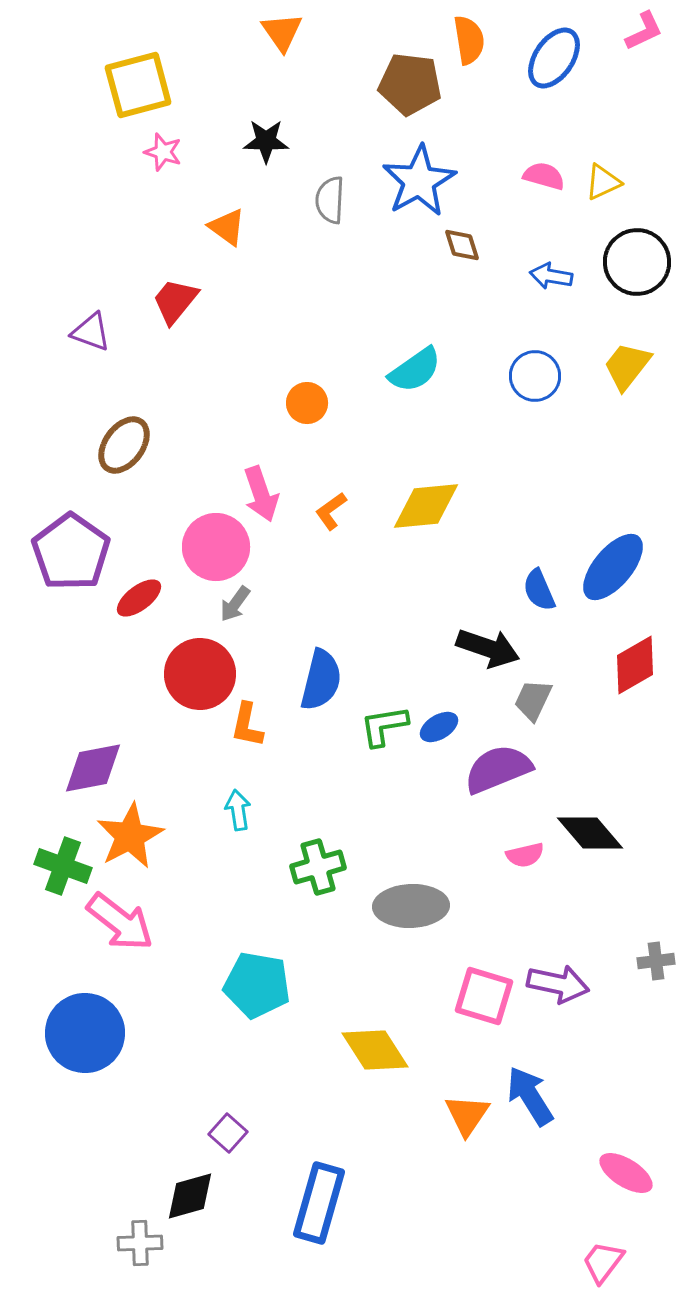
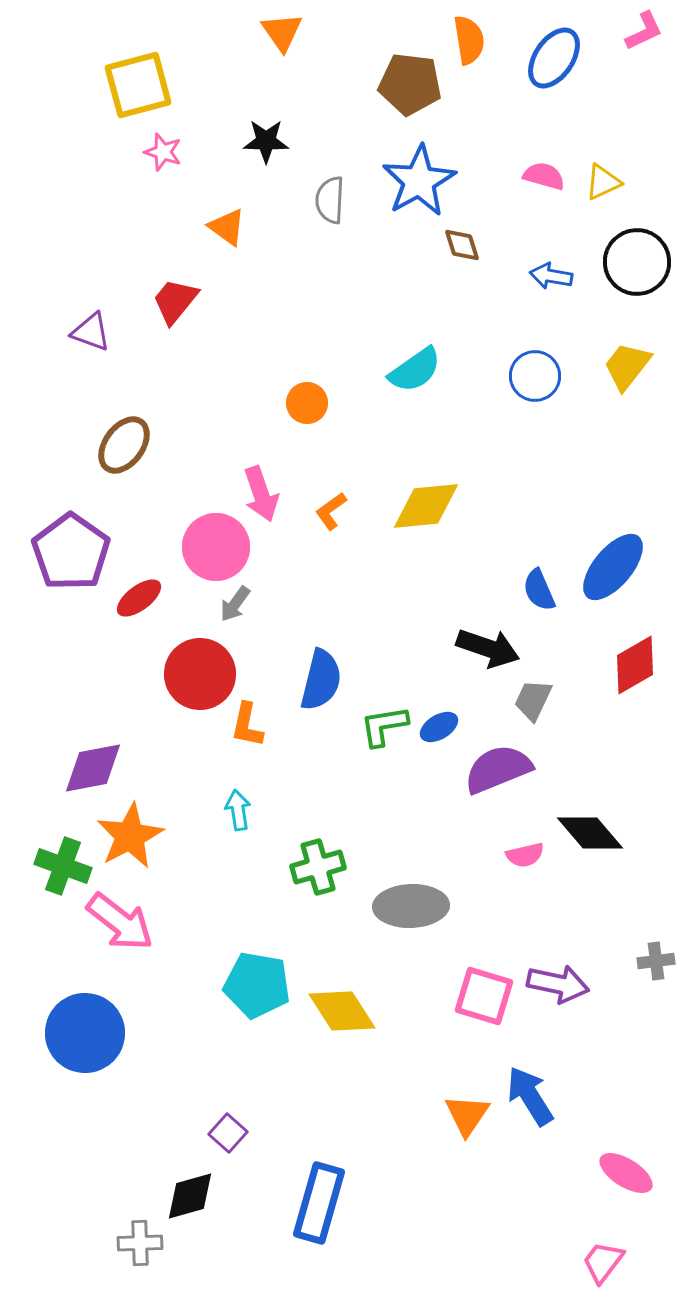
yellow diamond at (375, 1050): moved 33 px left, 39 px up
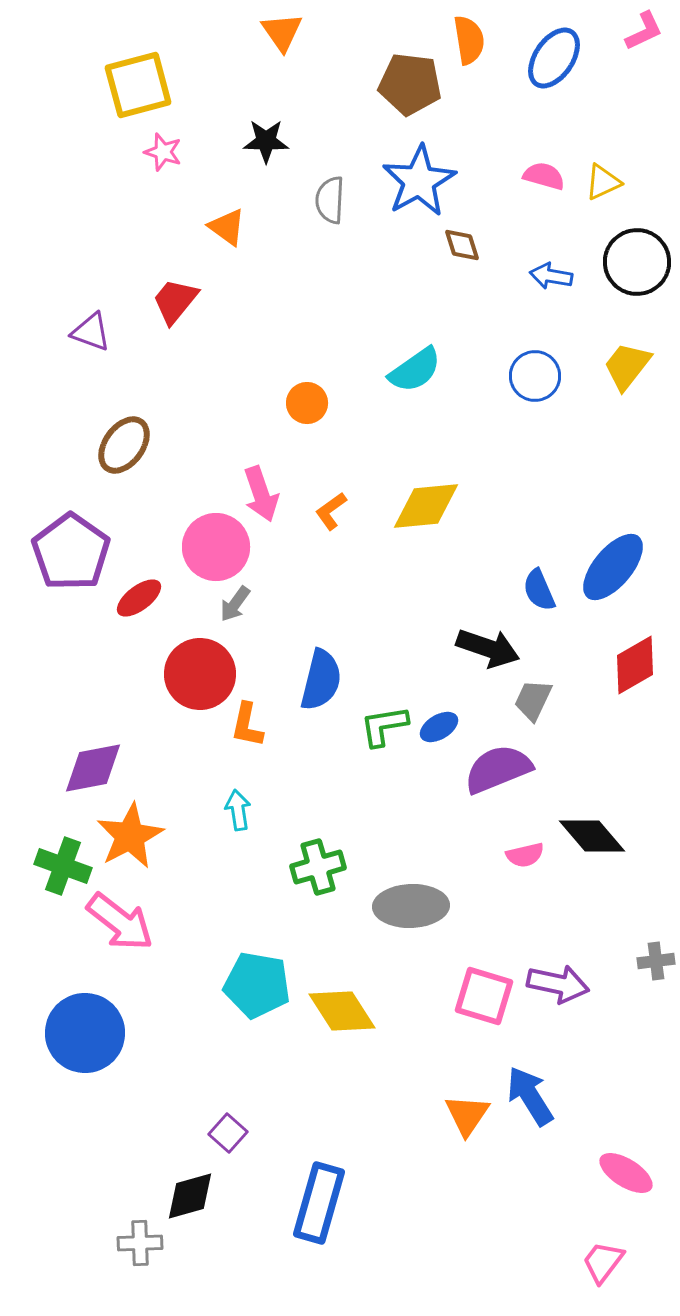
black diamond at (590, 833): moved 2 px right, 3 px down
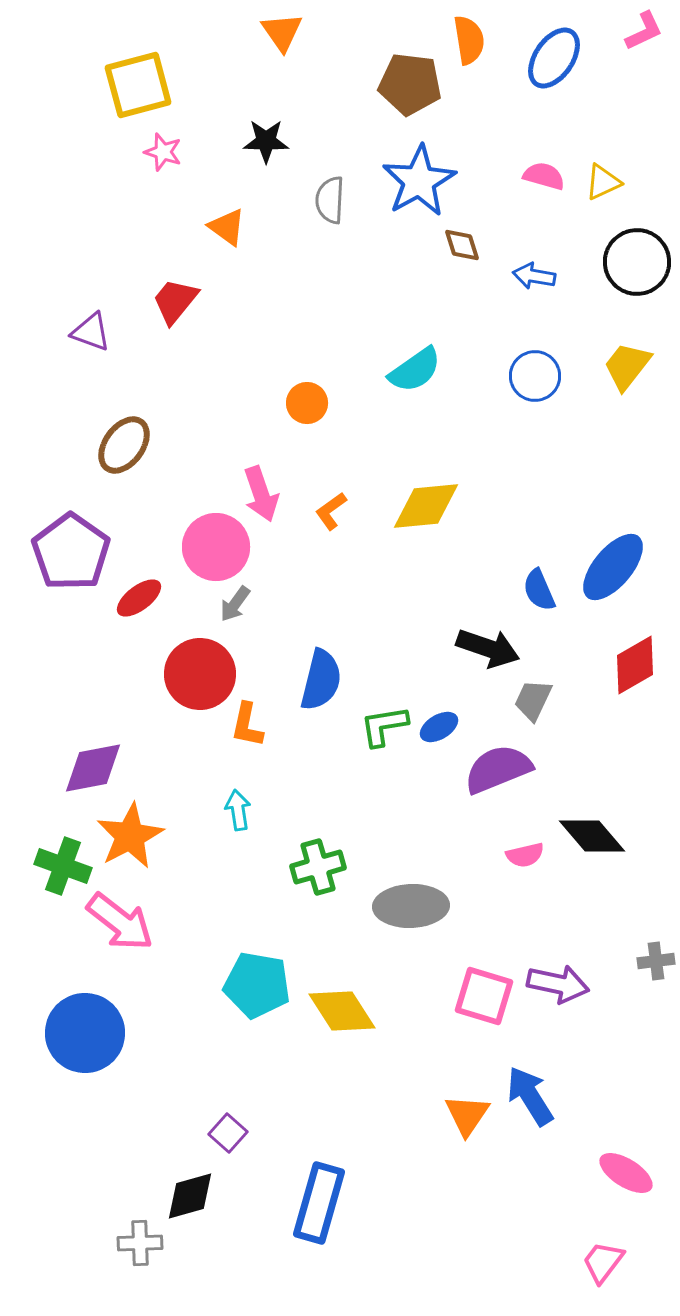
blue arrow at (551, 276): moved 17 px left
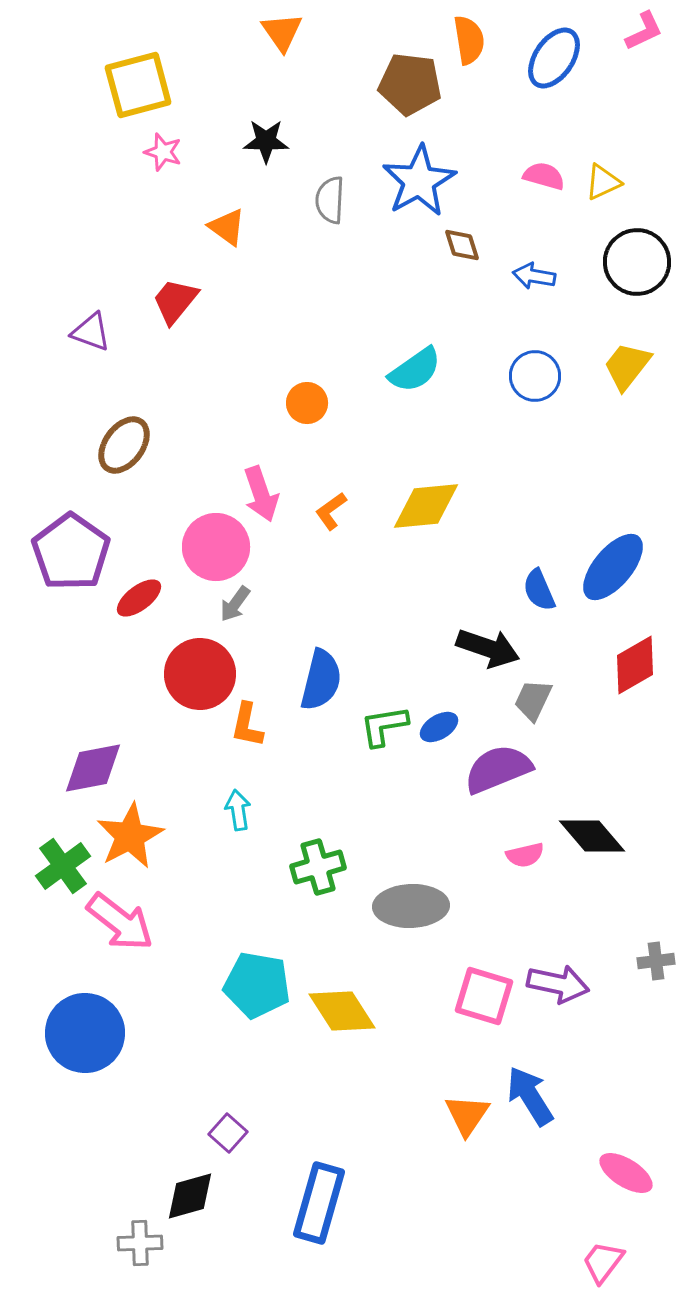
green cross at (63, 866): rotated 34 degrees clockwise
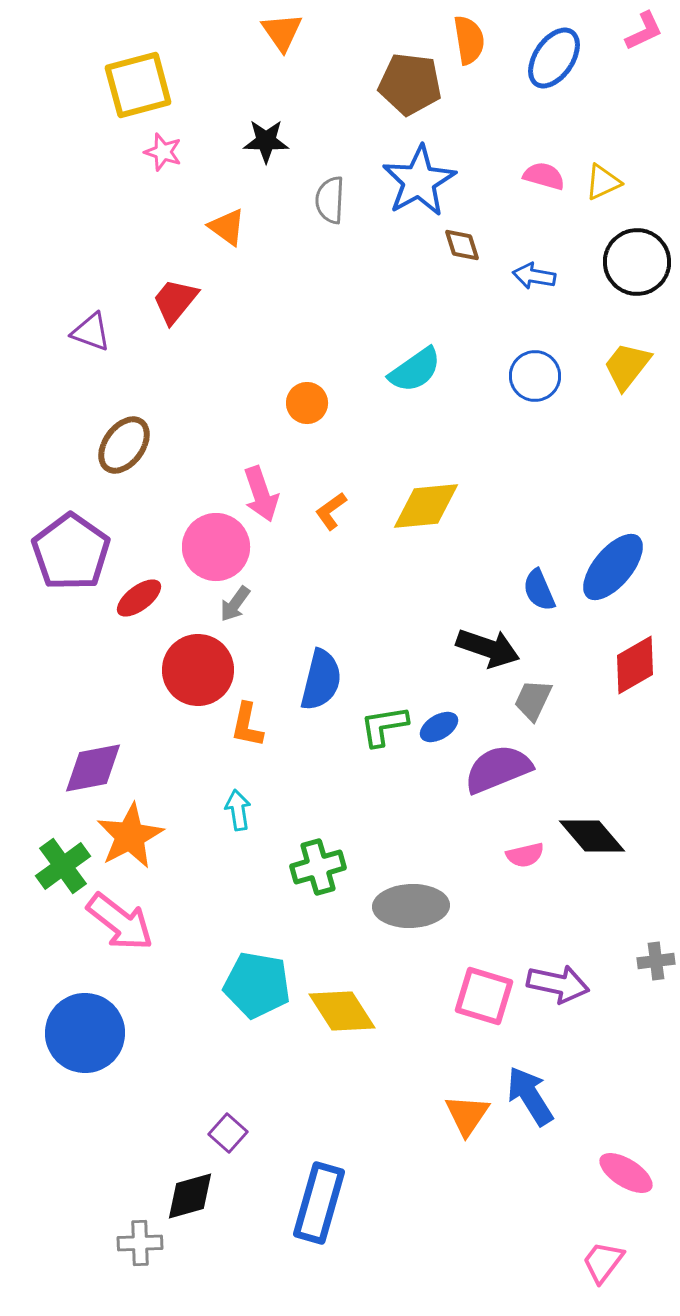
red circle at (200, 674): moved 2 px left, 4 px up
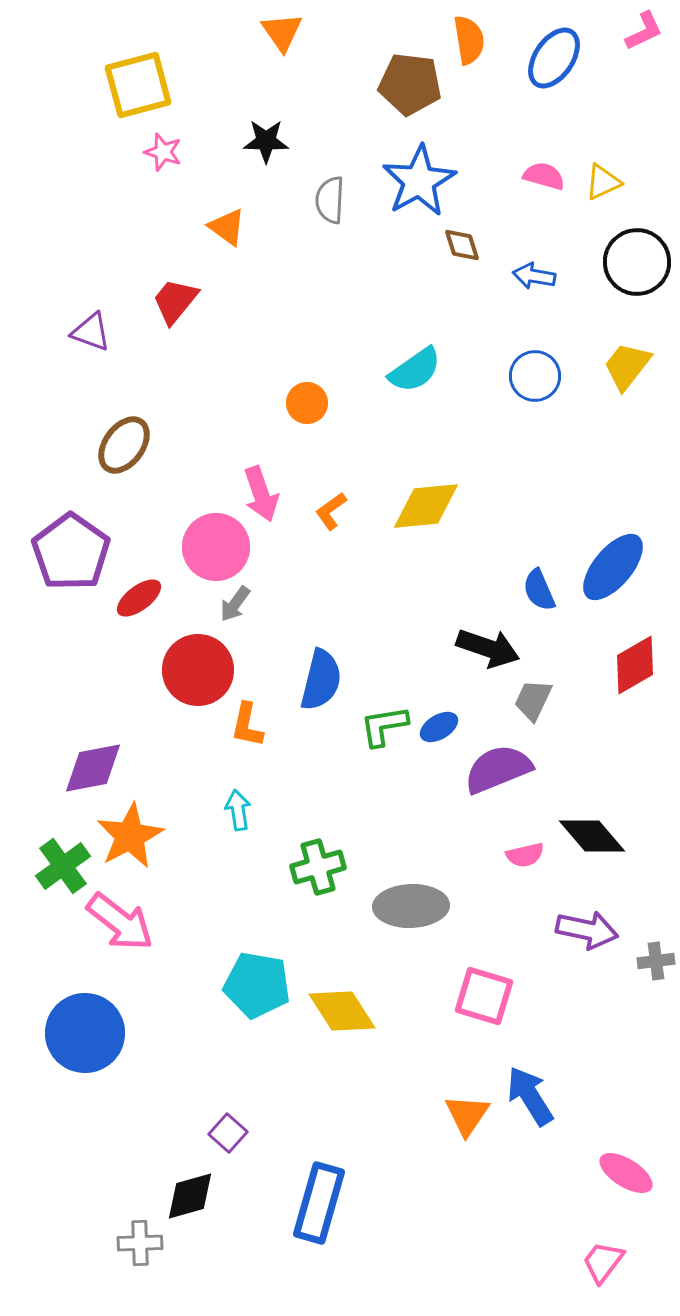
purple arrow at (558, 984): moved 29 px right, 54 px up
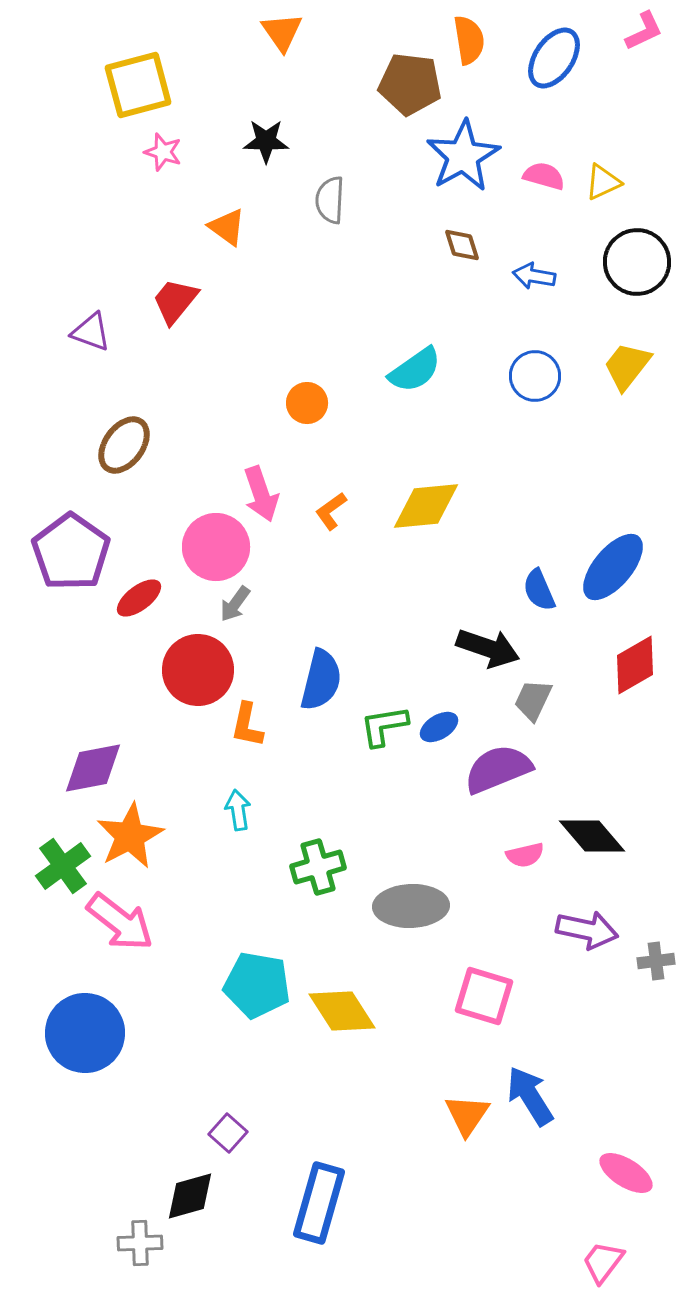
blue star at (419, 181): moved 44 px right, 25 px up
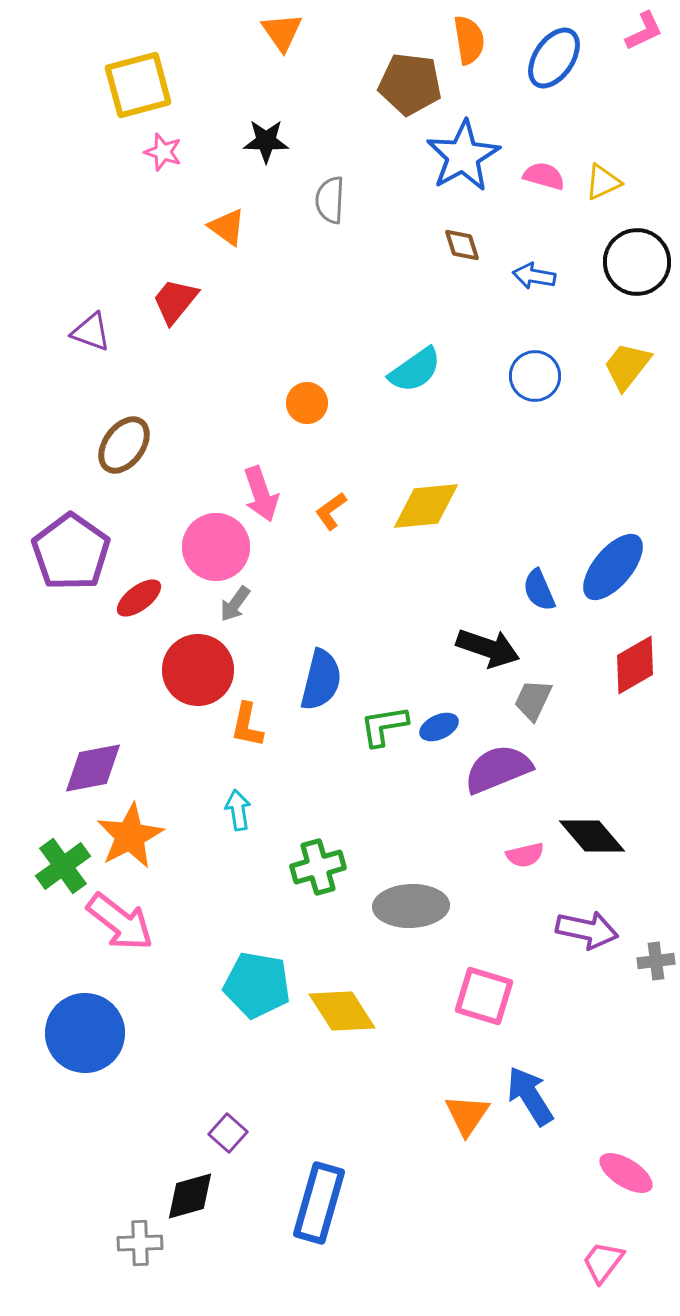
blue ellipse at (439, 727): rotated 6 degrees clockwise
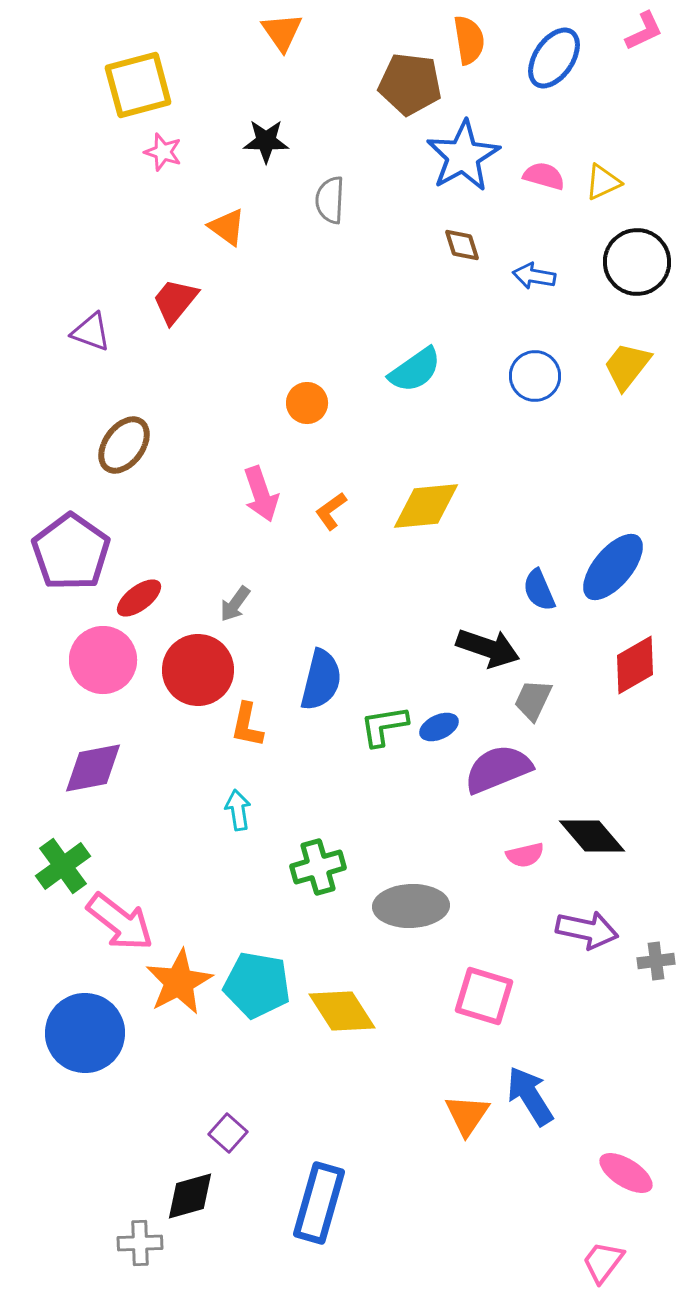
pink circle at (216, 547): moved 113 px left, 113 px down
orange star at (130, 836): moved 49 px right, 146 px down
